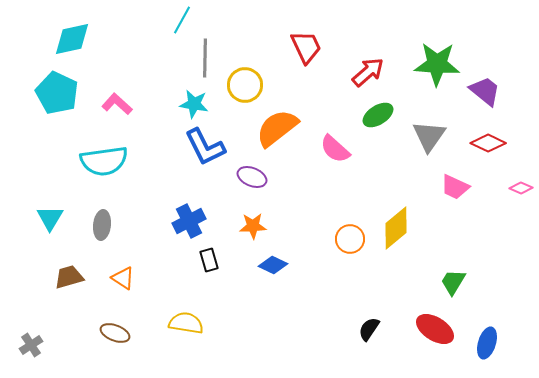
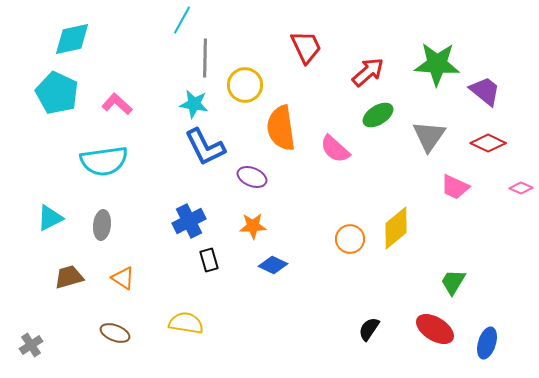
orange semicircle: moved 4 px right; rotated 60 degrees counterclockwise
cyan triangle: rotated 32 degrees clockwise
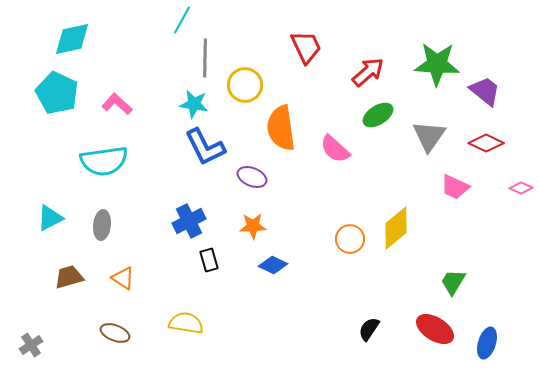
red diamond: moved 2 px left
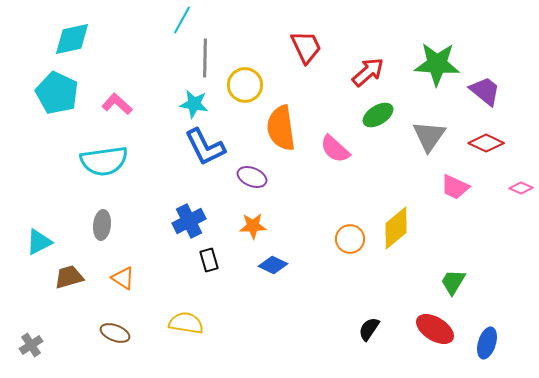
cyan triangle: moved 11 px left, 24 px down
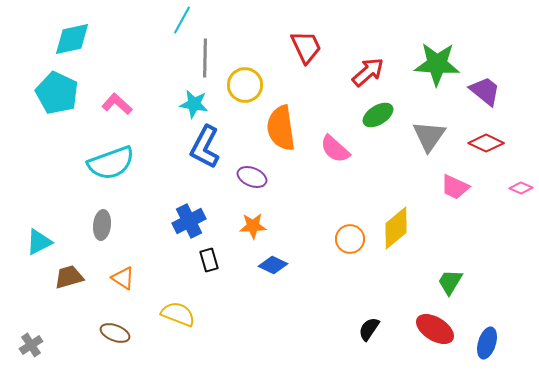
blue L-shape: rotated 54 degrees clockwise
cyan semicircle: moved 7 px right, 2 px down; rotated 12 degrees counterclockwise
green trapezoid: moved 3 px left
yellow semicircle: moved 8 px left, 9 px up; rotated 12 degrees clockwise
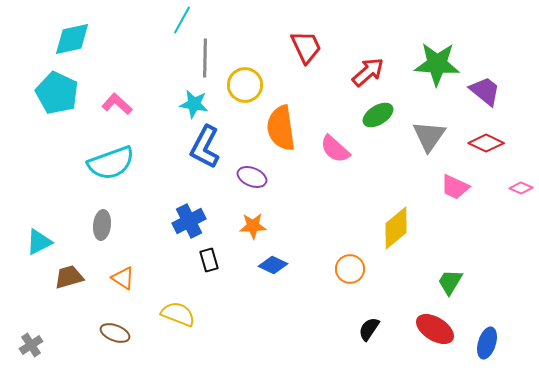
orange circle: moved 30 px down
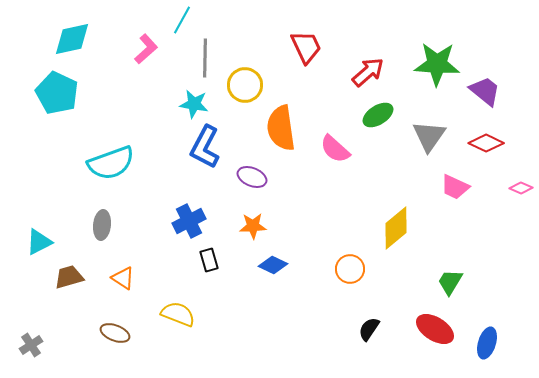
pink L-shape: moved 29 px right, 55 px up; rotated 96 degrees clockwise
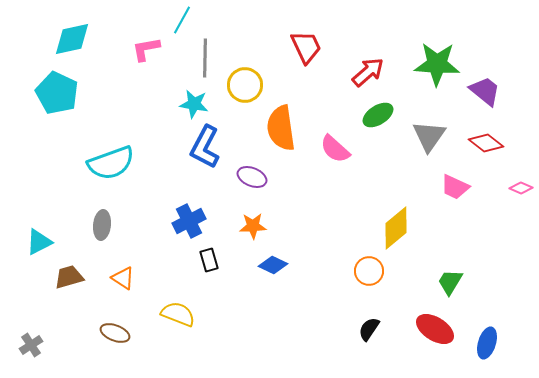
pink L-shape: rotated 148 degrees counterclockwise
red diamond: rotated 12 degrees clockwise
orange circle: moved 19 px right, 2 px down
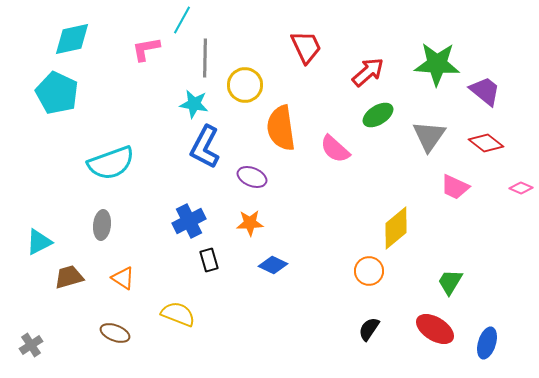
orange star: moved 3 px left, 3 px up
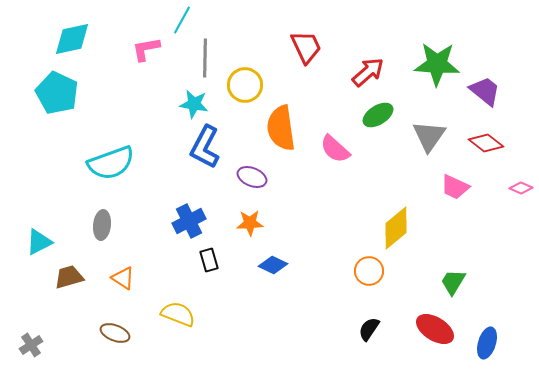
green trapezoid: moved 3 px right
